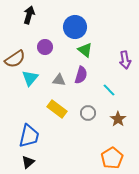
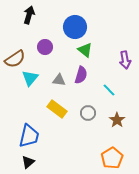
brown star: moved 1 px left, 1 px down
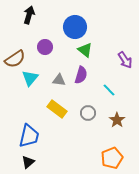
purple arrow: rotated 24 degrees counterclockwise
orange pentagon: rotated 10 degrees clockwise
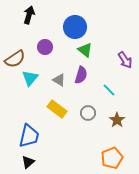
gray triangle: rotated 24 degrees clockwise
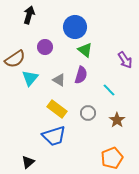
blue trapezoid: moved 25 px right; rotated 60 degrees clockwise
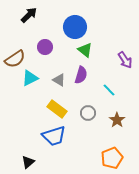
black arrow: rotated 30 degrees clockwise
cyan triangle: rotated 24 degrees clockwise
